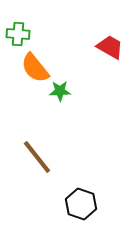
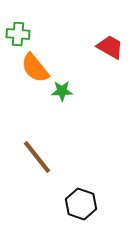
green star: moved 2 px right
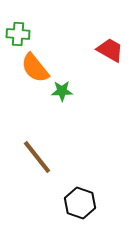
red trapezoid: moved 3 px down
black hexagon: moved 1 px left, 1 px up
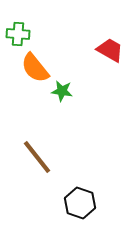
green star: rotated 10 degrees clockwise
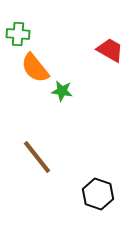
black hexagon: moved 18 px right, 9 px up
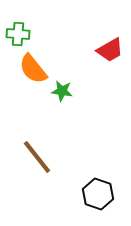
red trapezoid: rotated 120 degrees clockwise
orange semicircle: moved 2 px left, 1 px down
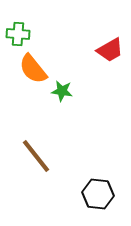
brown line: moved 1 px left, 1 px up
black hexagon: rotated 12 degrees counterclockwise
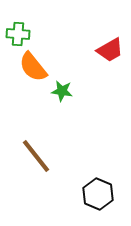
orange semicircle: moved 2 px up
black hexagon: rotated 16 degrees clockwise
